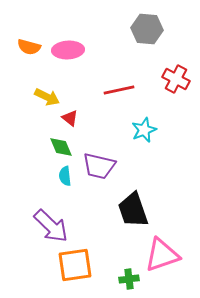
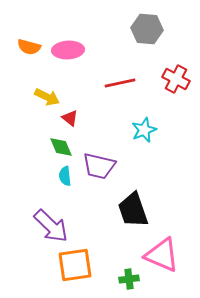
red line: moved 1 px right, 7 px up
pink triangle: rotated 42 degrees clockwise
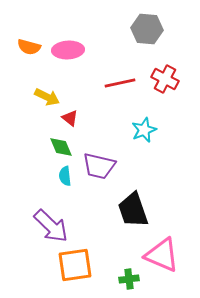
red cross: moved 11 px left
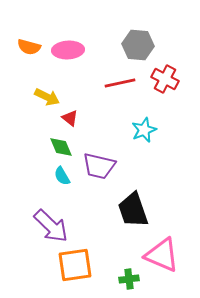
gray hexagon: moved 9 px left, 16 px down
cyan semicircle: moved 3 px left; rotated 24 degrees counterclockwise
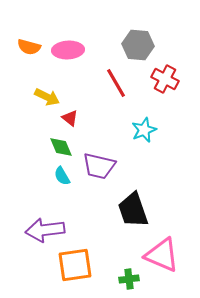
red line: moved 4 px left; rotated 72 degrees clockwise
purple arrow: moved 6 px left, 4 px down; rotated 129 degrees clockwise
